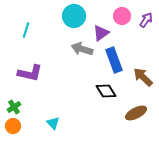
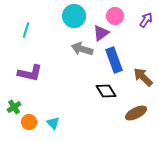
pink circle: moved 7 px left
orange circle: moved 16 px right, 4 px up
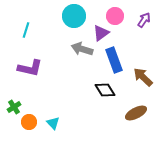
purple arrow: moved 2 px left
purple L-shape: moved 5 px up
black diamond: moved 1 px left, 1 px up
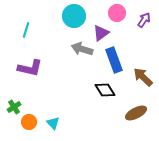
pink circle: moved 2 px right, 3 px up
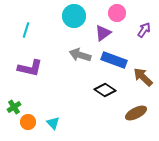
purple arrow: moved 10 px down
purple triangle: moved 2 px right
gray arrow: moved 2 px left, 6 px down
blue rectangle: rotated 50 degrees counterclockwise
black diamond: rotated 25 degrees counterclockwise
orange circle: moved 1 px left
